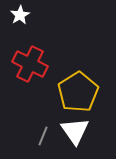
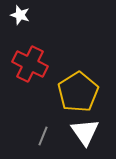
white star: rotated 24 degrees counterclockwise
white triangle: moved 10 px right, 1 px down
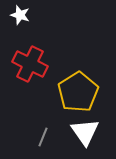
gray line: moved 1 px down
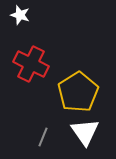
red cross: moved 1 px right
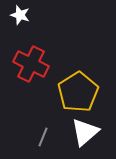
white triangle: rotated 24 degrees clockwise
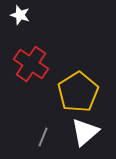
red cross: rotated 8 degrees clockwise
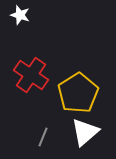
red cross: moved 11 px down
yellow pentagon: moved 1 px down
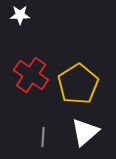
white star: rotated 18 degrees counterclockwise
yellow pentagon: moved 9 px up
gray line: rotated 18 degrees counterclockwise
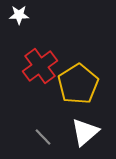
white star: moved 1 px left
red cross: moved 9 px right, 9 px up; rotated 20 degrees clockwise
gray line: rotated 48 degrees counterclockwise
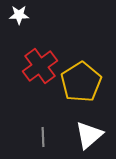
yellow pentagon: moved 3 px right, 2 px up
white triangle: moved 4 px right, 3 px down
gray line: rotated 42 degrees clockwise
